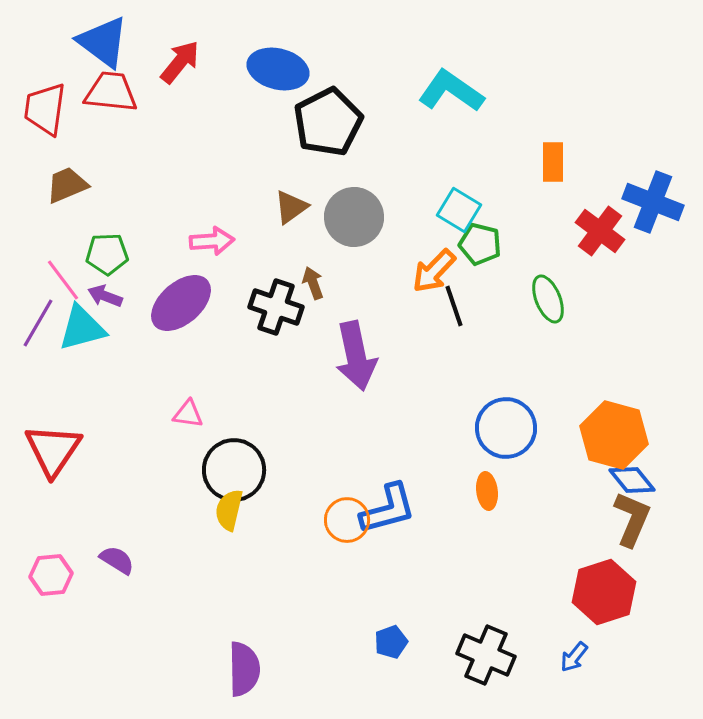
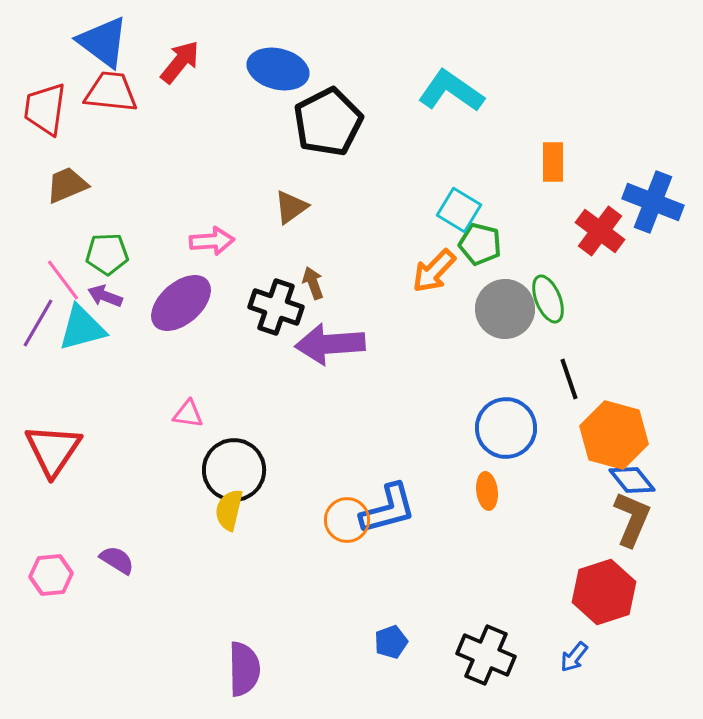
gray circle at (354, 217): moved 151 px right, 92 px down
black line at (454, 306): moved 115 px right, 73 px down
purple arrow at (356, 356): moved 26 px left, 12 px up; rotated 98 degrees clockwise
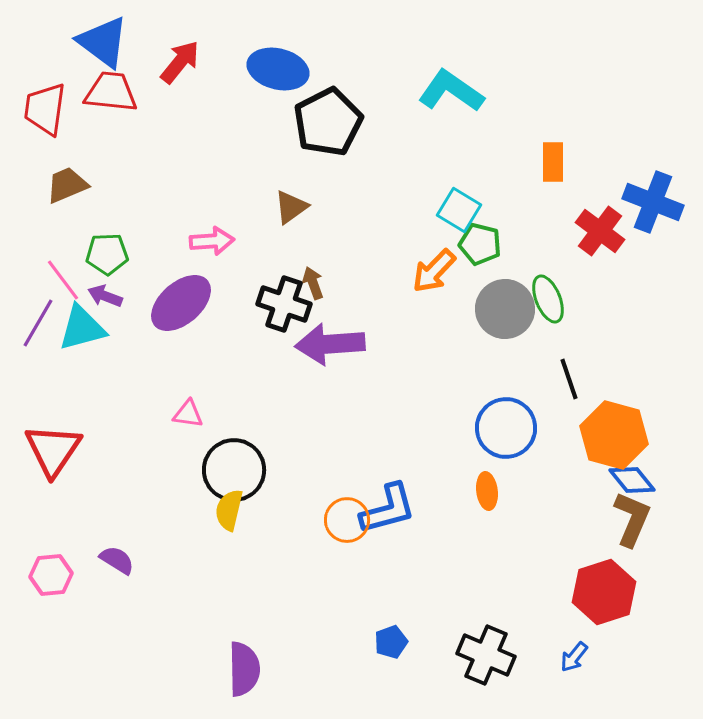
black cross at (276, 307): moved 8 px right, 3 px up
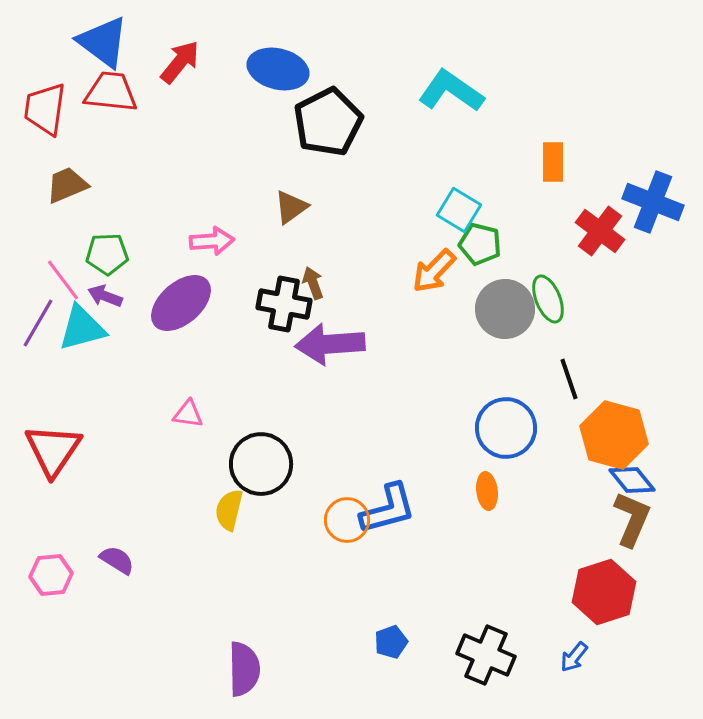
black cross at (284, 304): rotated 8 degrees counterclockwise
black circle at (234, 470): moved 27 px right, 6 px up
